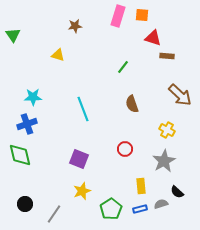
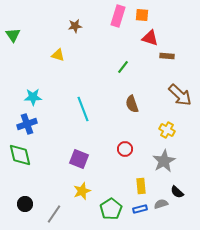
red triangle: moved 3 px left
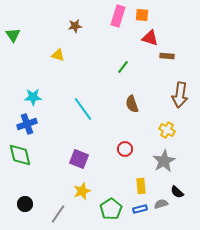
brown arrow: rotated 55 degrees clockwise
cyan line: rotated 15 degrees counterclockwise
gray line: moved 4 px right
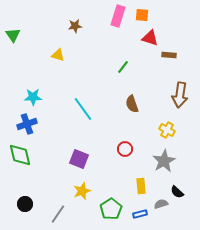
brown rectangle: moved 2 px right, 1 px up
blue rectangle: moved 5 px down
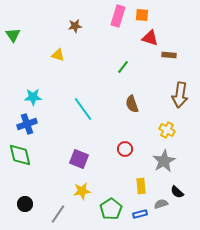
yellow star: rotated 12 degrees clockwise
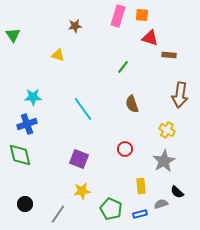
green pentagon: rotated 15 degrees counterclockwise
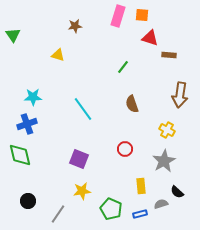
black circle: moved 3 px right, 3 px up
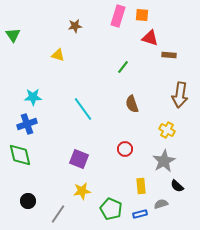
black semicircle: moved 6 px up
